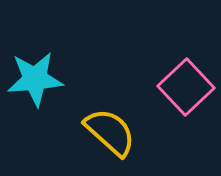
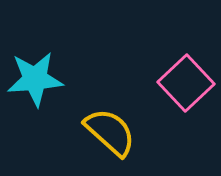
pink square: moved 4 px up
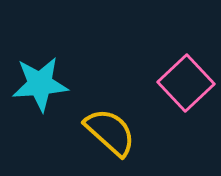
cyan star: moved 5 px right, 5 px down
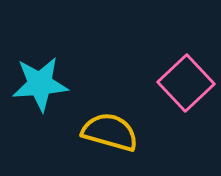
yellow semicircle: rotated 26 degrees counterclockwise
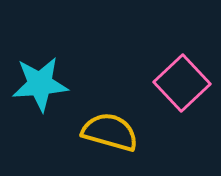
pink square: moved 4 px left
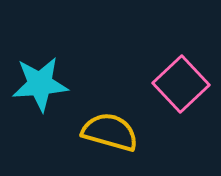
pink square: moved 1 px left, 1 px down
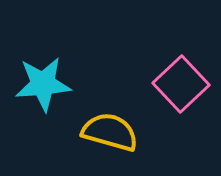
cyan star: moved 3 px right
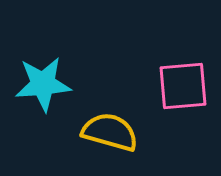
pink square: moved 2 px right, 2 px down; rotated 38 degrees clockwise
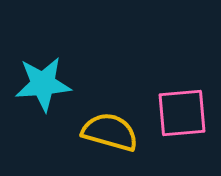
pink square: moved 1 px left, 27 px down
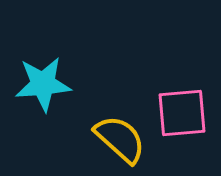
yellow semicircle: moved 10 px right, 7 px down; rotated 26 degrees clockwise
